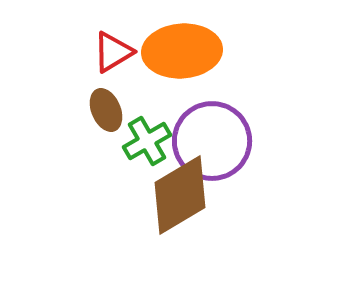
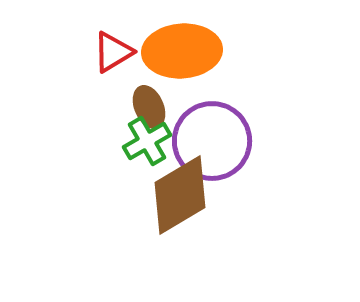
brown ellipse: moved 43 px right, 3 px up
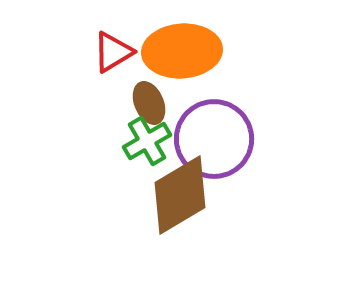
brown ellipse: moved 4 px up
purple circle: moved 2 px right, 2 px up
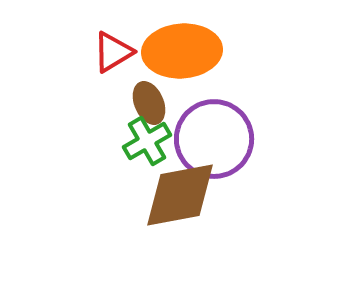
brown diamond: rotated 20 degrees clockwise
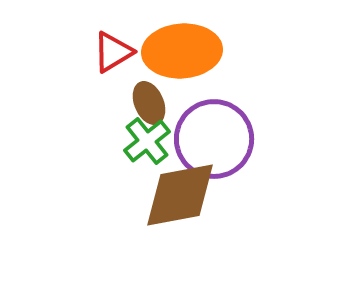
green cross: rotated 9 degrees counterclockwise
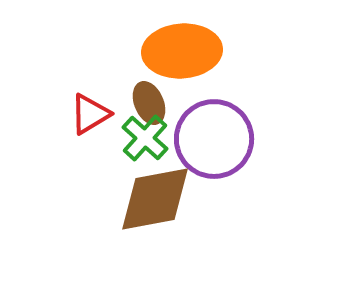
red triangle: moved 23 px left, 62 px down
green cross: moved 2 px left, 3 px up; rotated 9 degrees counterclockwise
brown diamond: moved 25 px left, 4 px down
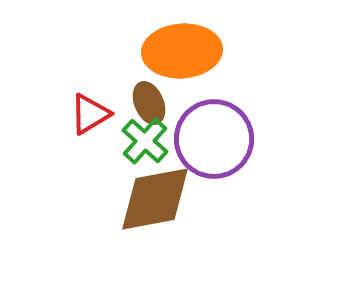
green cross: moved 3 px down
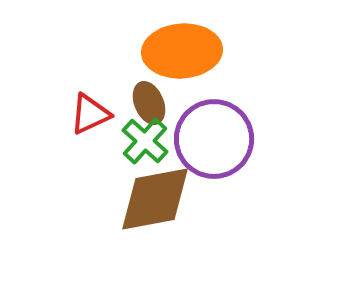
red triangle: rotated 6 degrees clockwise
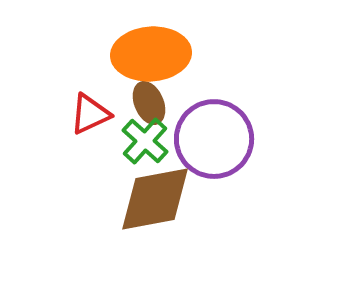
orange ellipse: moved 31 px left, 3 px down
